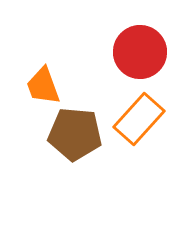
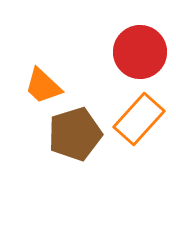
orange trapezoid: rotated 27 degrees counterclockwise
brown pentagon: rotated 22 degrees counterclockwise
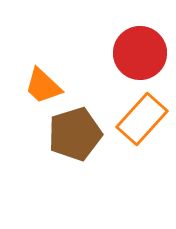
red circle: moved 1 px down
orange rectangle: moved 3 px right
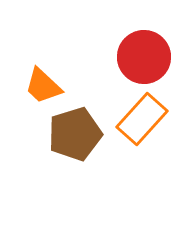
red circle: moved 4 px right, 4 px down
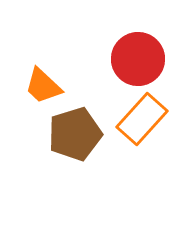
red circle: moved 6 px left, 2 px down
